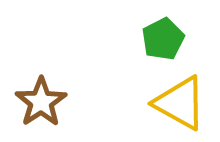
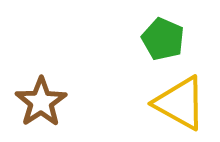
green pentagon: rotated 21 degrees counterclockwise
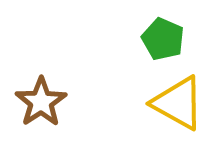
yellow triangle: moved 2 px left
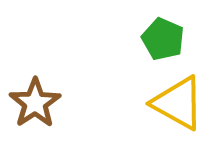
brown star: moved 6 px left, 1 px down
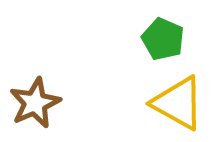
brown star: rotated 9 degrees clockwise
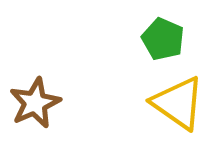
yellow triangle: rotated 6 degrees clockwise
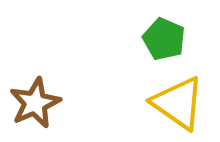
green pentagon: moved 1 px right
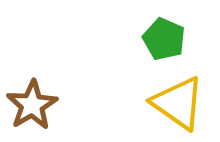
brown star: moved 3 px left, 2 px down; rotated 6 degrees counterclockwise
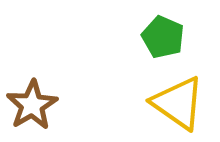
green pentagon: moved 1 px left, 2 px up
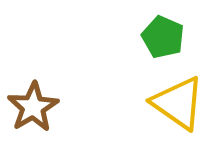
brown star: moved 1 px right, 2 px down
